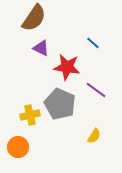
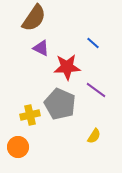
red star: rotated 12 degrees counterclockwise
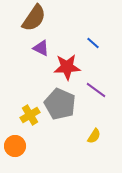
yellow cross: rotated 18 degrees counterclockwise
orange circle: moved 3 px left, 1 px up
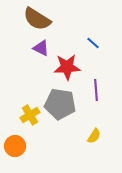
brown semicircle: moved 3 px right, 1 px down; rotated 88 degrees clockwise
purple line: rotated 50 degrees clockwise
gray pentagon: rotated 16 degrees counterclockwise
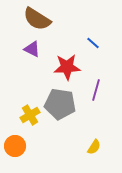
purple triangle: moved 9 px left, 1 px down
purple line: rotated 20 degrees clockwise
yellow semicircle: moved 11 px down
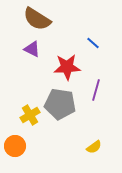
yellow semicircle: rotated 21 degrees clockwise
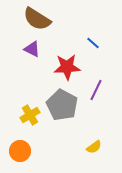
purple line: rotated 10 degrees clockwise
gray pentagon: moved 2 px right, 1 px down; rotated 20 degrees clockwise
orange circle: moved 5 px right, 5 px down
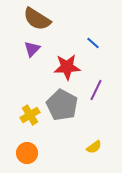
purple triangle: rotated 48 degrees clockwise
orange circle: moved 7 px right, 2 px down
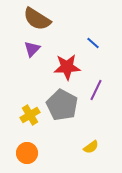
yellow semicircle: moved 3 px left
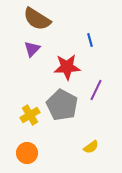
blue line: moved 3 px left, 3 px up; rotated 32 degrees clockwise
